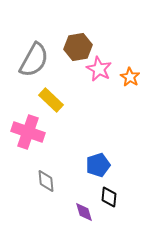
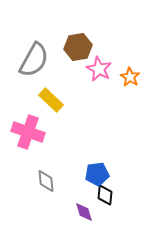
blue pentagon: moved 1 px left, 9 px down; rotated 10 degrees clockwise
black diamond: moved 4 px left, 2 px up
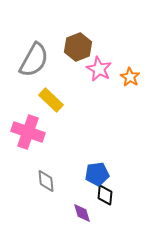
brown hexagon: rotated 12 degrees counterclockwise
purple diamond: moved 2 px left, 1 px down
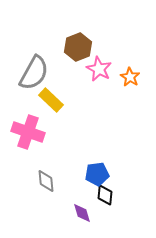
gray semicircle: moved 13 px down
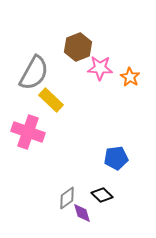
pink star: moved 1 px right, 1 px up; rotated 25 degrees counterclockwise
blue pentagon: moved 19 px right, 16 px up
gray diamond: moved 21 px right, 17 px down; rotated 60 degrees clockwise
black diamond: moved 3 px left; rotated 50 degrees counterclockwise
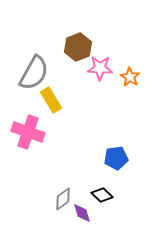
yellow rectangle: rotated 15 degrees clockwise
gray diamond: moved 4 px left, 1 px down
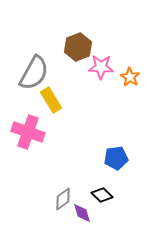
pink star: moved 1 px right, 1 px up
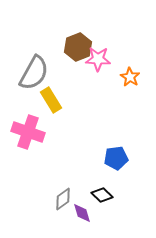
pink star: moved 3 px left, 8 px up
